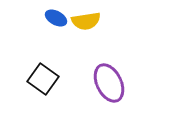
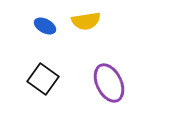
blue ellipse: moved 11 px left, 8 px down
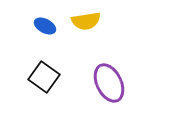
black square: moved 1 px right, 2 px up
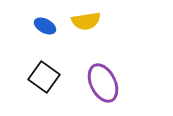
purple ellipse: moved 6 px left
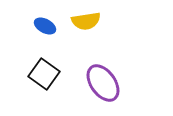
black square: moved 3 px up
purple ellipse: rotated 9 degrees counterclockwise
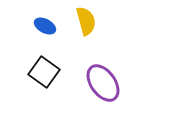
yellow semicircle: rotated 96 degrees counterclockwise
black square: moved 2 px up
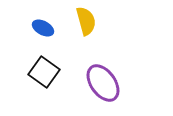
blue ellipse: moved 2 px left, 2 px down
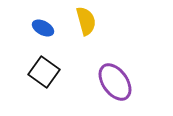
purple ellipse: moved 12 px right, 1 px up
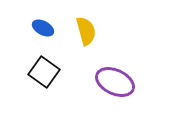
yellow semicircle: moved 10 px down
purple ellipse: rotated 30 degrees counterclockwise
